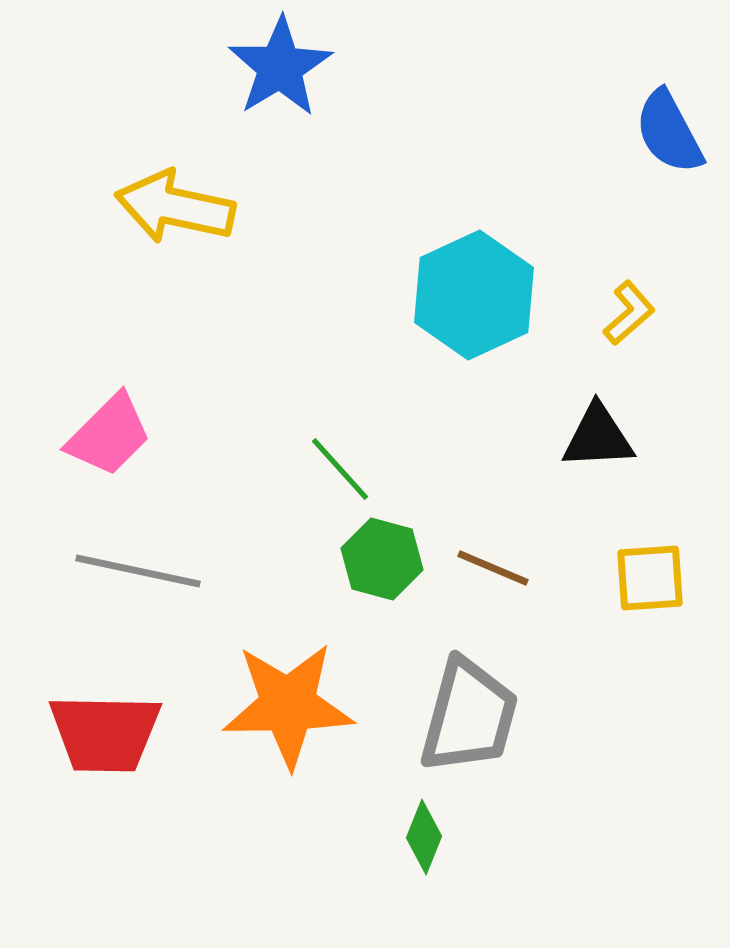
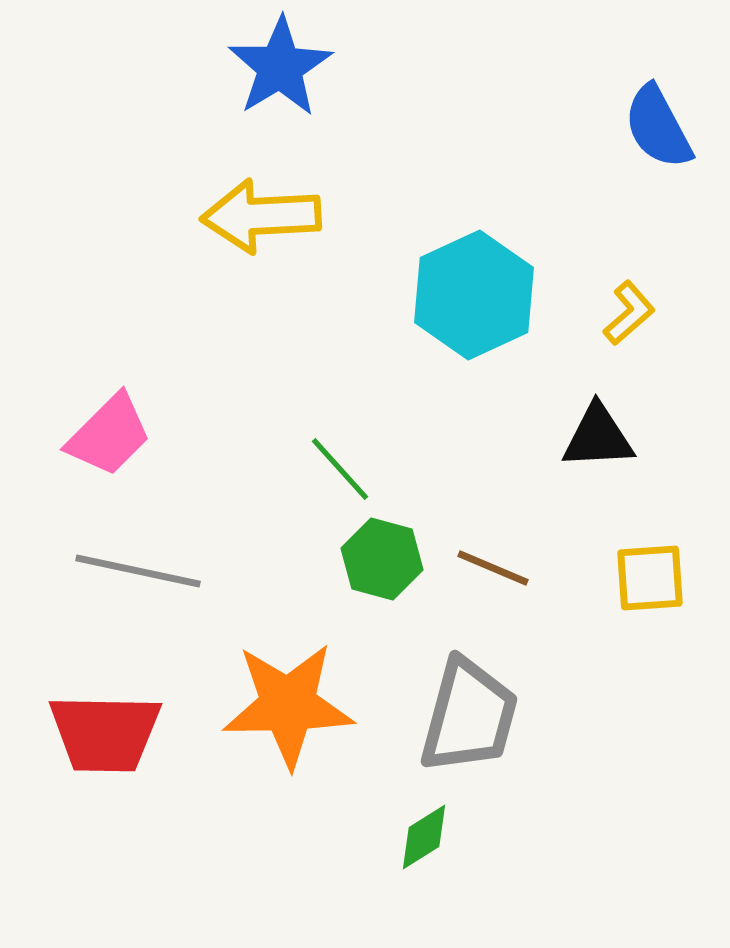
blue semicircle: moved 11 px left, 5 px up
yellow arrow: moved 86 px right, 9 px down; rotated 15 degrees counterclockwise
green diamond: rotated 36 degrees clockwise
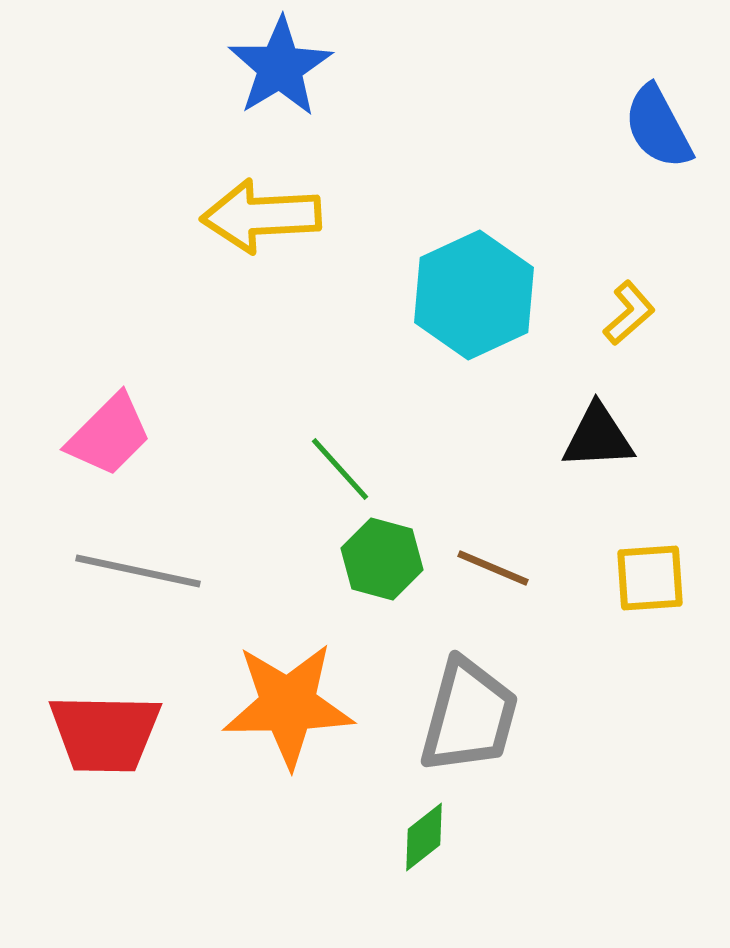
green diamond: rotated 6 degrees counterclockwise
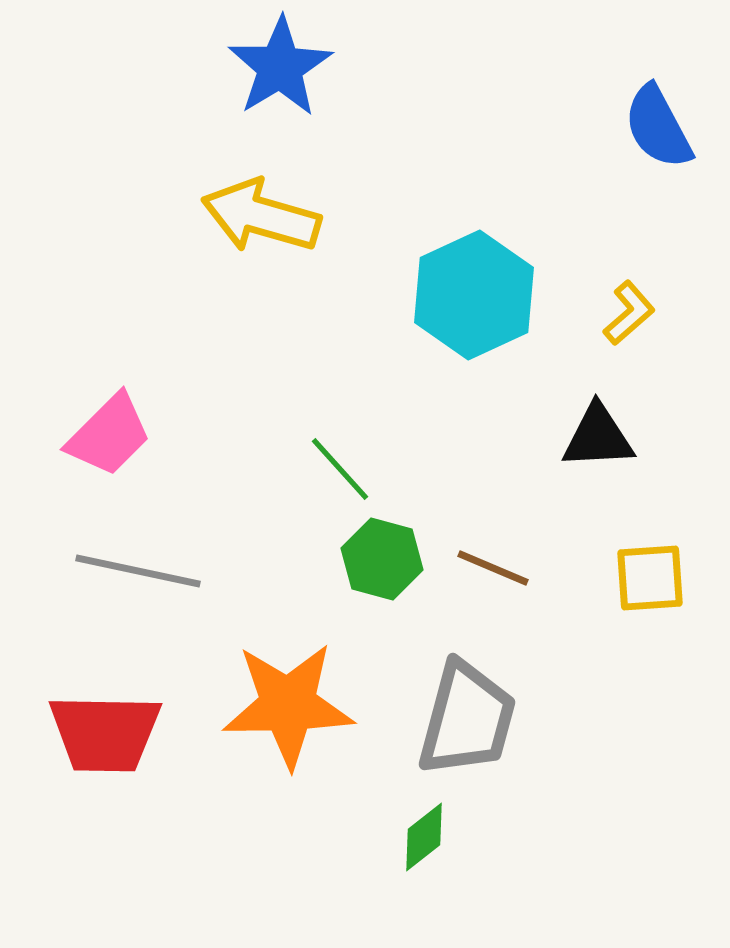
yellow arrow: rotated 19 degrees clockwise
gray trapezoid: moved 2 px left, 3 px down
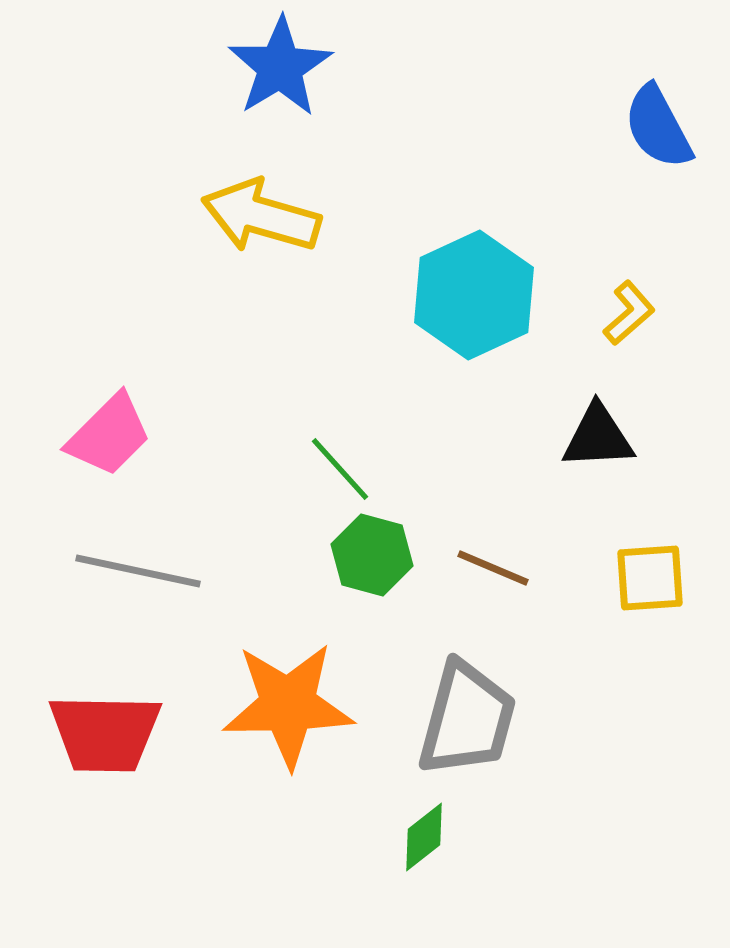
green hexagon: moved 10 px left, 4 px up
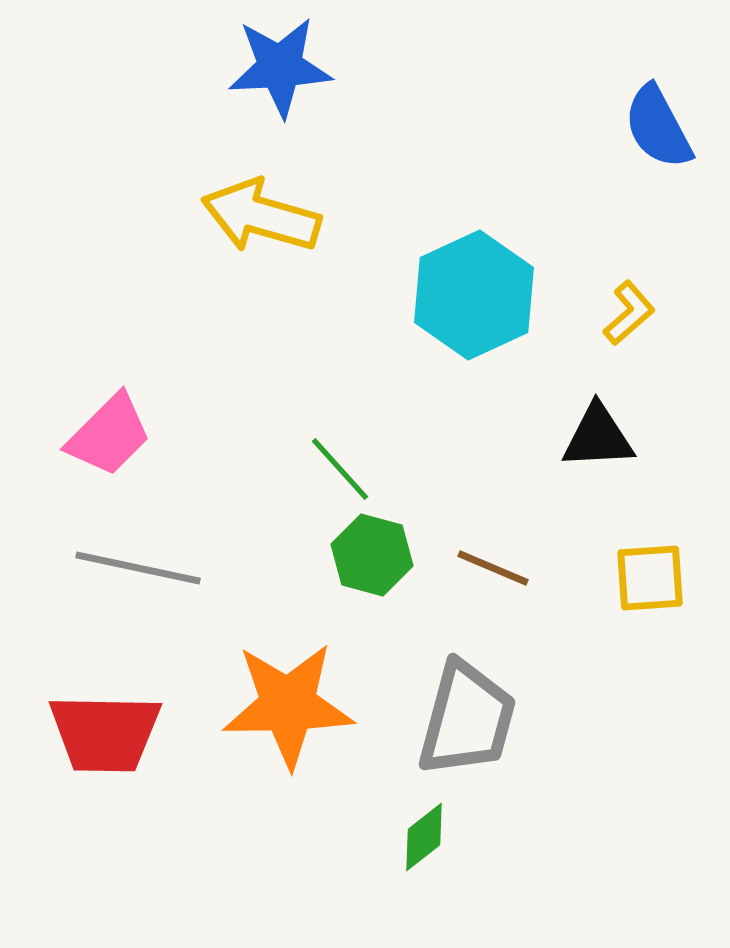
blue star: rotated 28 degrees clockwise
gray line: moved 3 px up
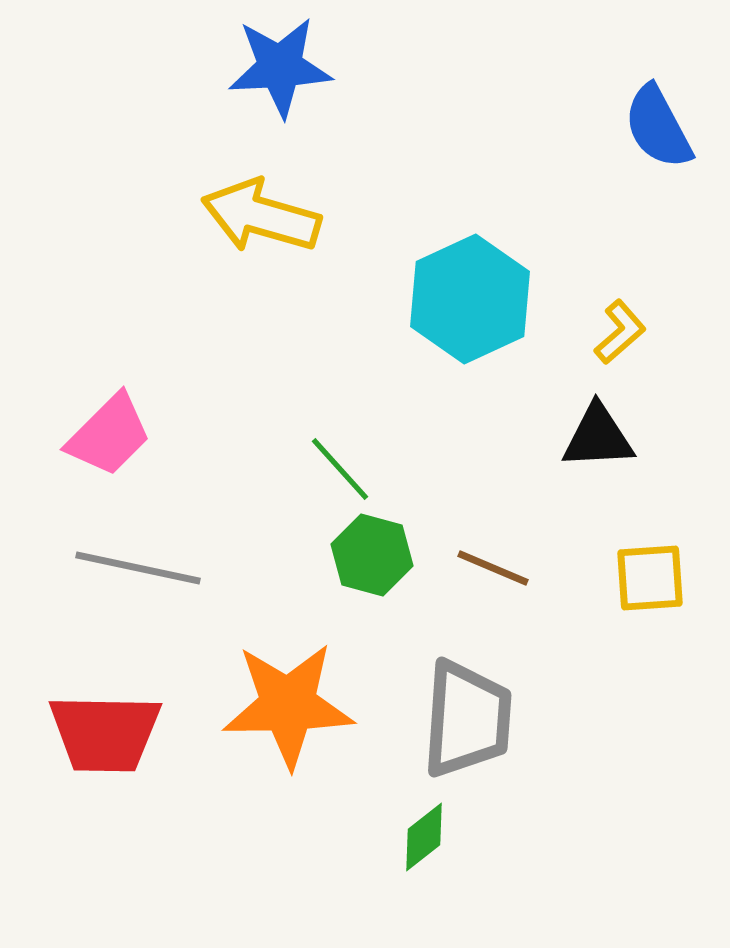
cyan hexagon: moved 4 px left, 4 px down
yellow L-shape: moved 9 px left, 19 px down
gray trapezoid: rotated 11 degrees counterclockwise
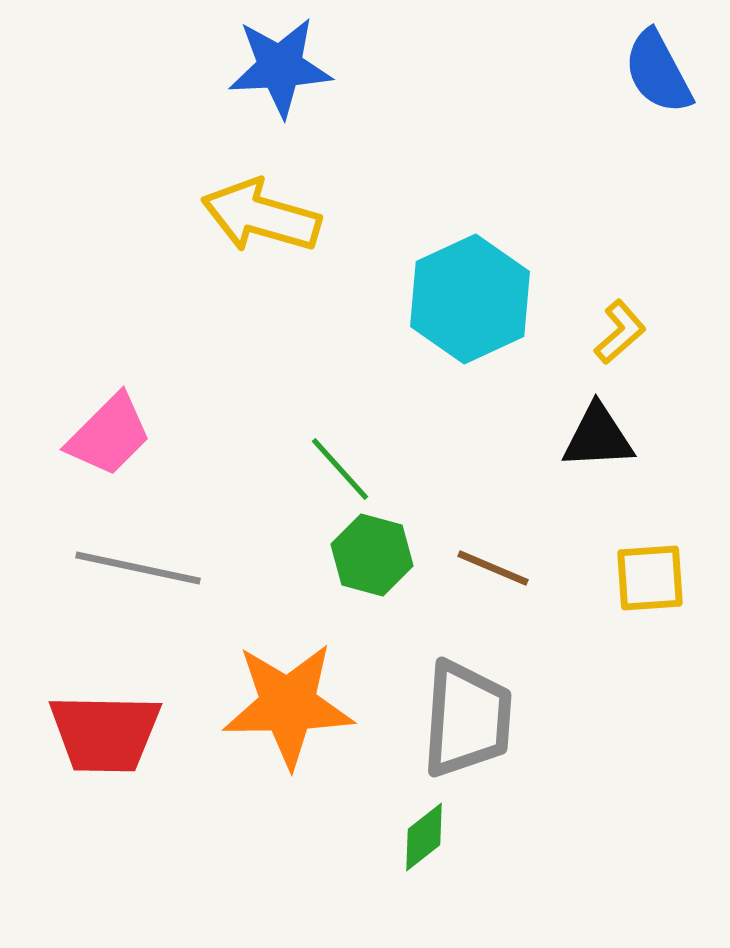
blue semicircle: moved 55 px up
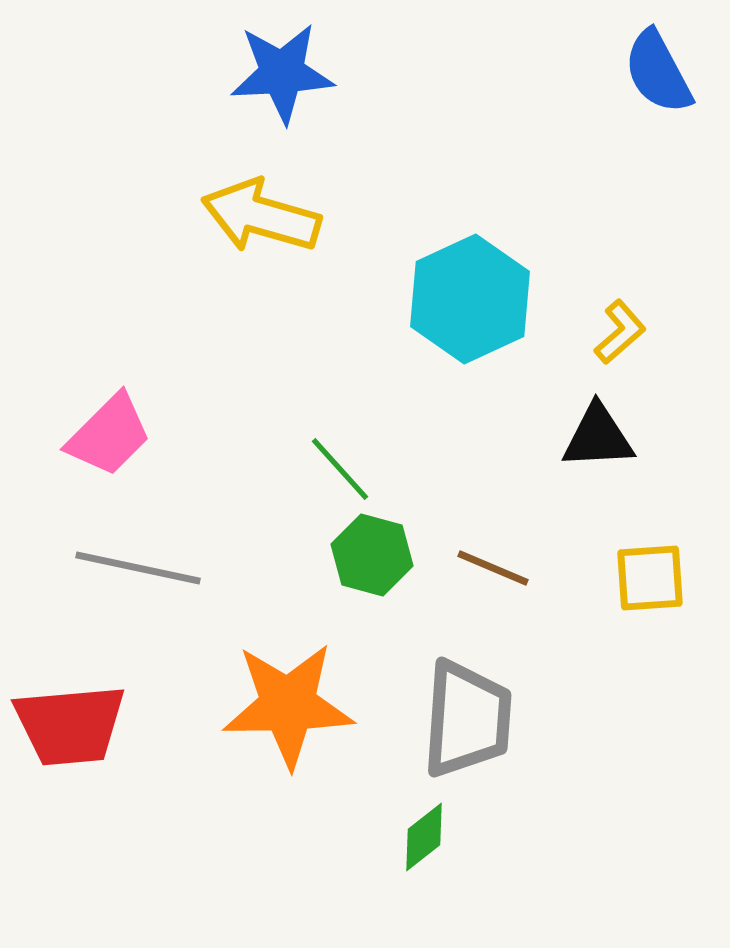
blue star: moved 2 px right, 6 px down
red trapezoid: moved 35 px left, 8 px up; rotated 6 degrees counterclockwise
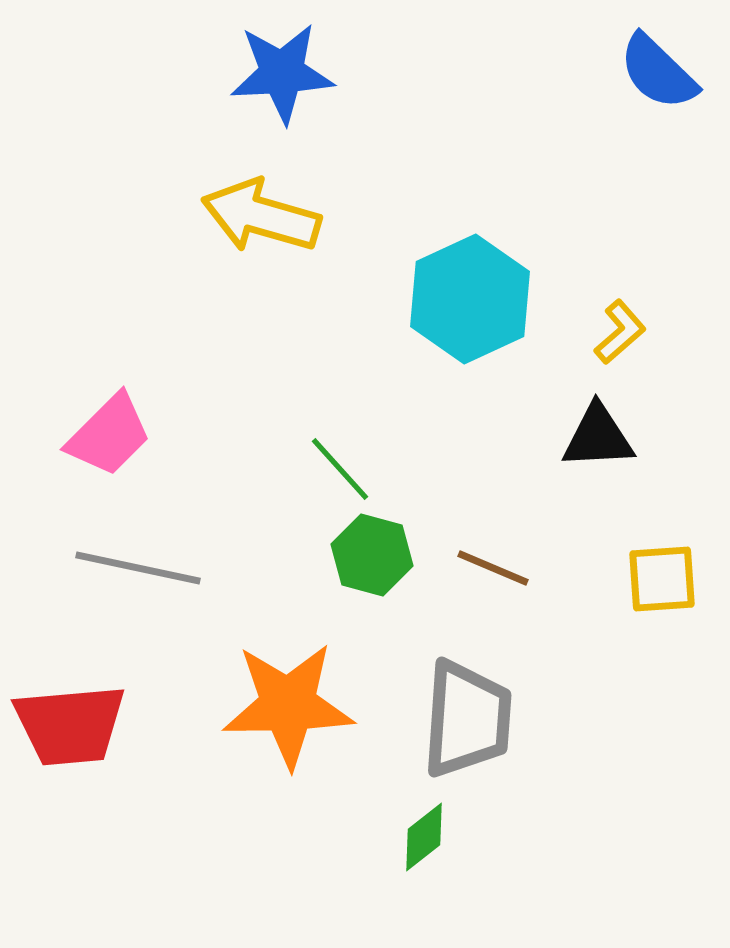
blue semicircle: rotated 18 degrees counterclockwise
yellow square: moved 12 px right, 1 px down
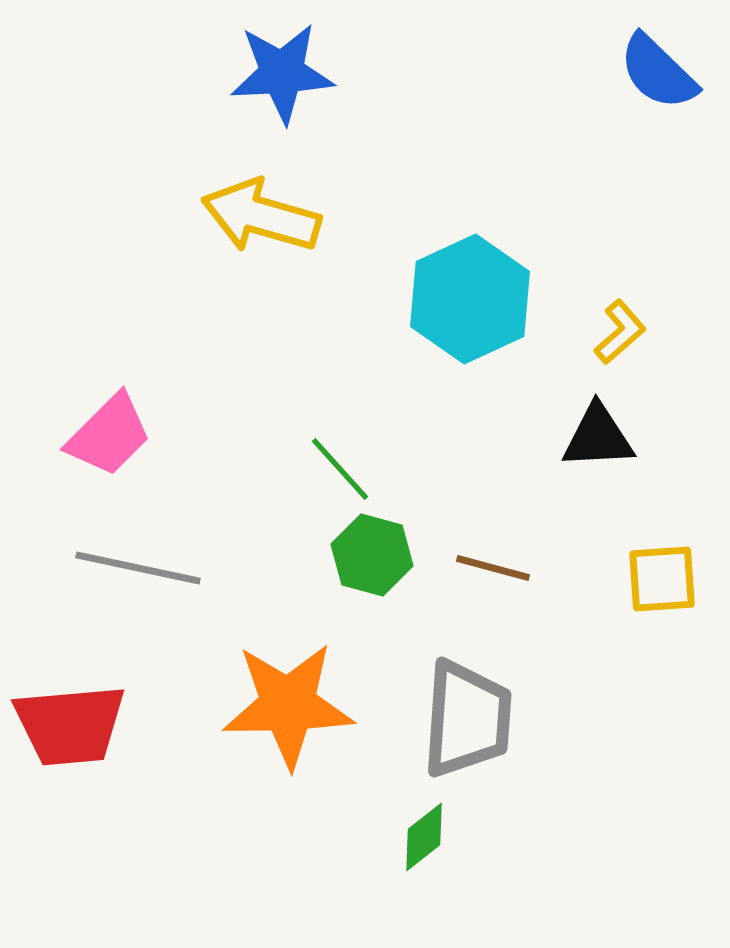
brown line: rotated 8 degrees counterclockwise
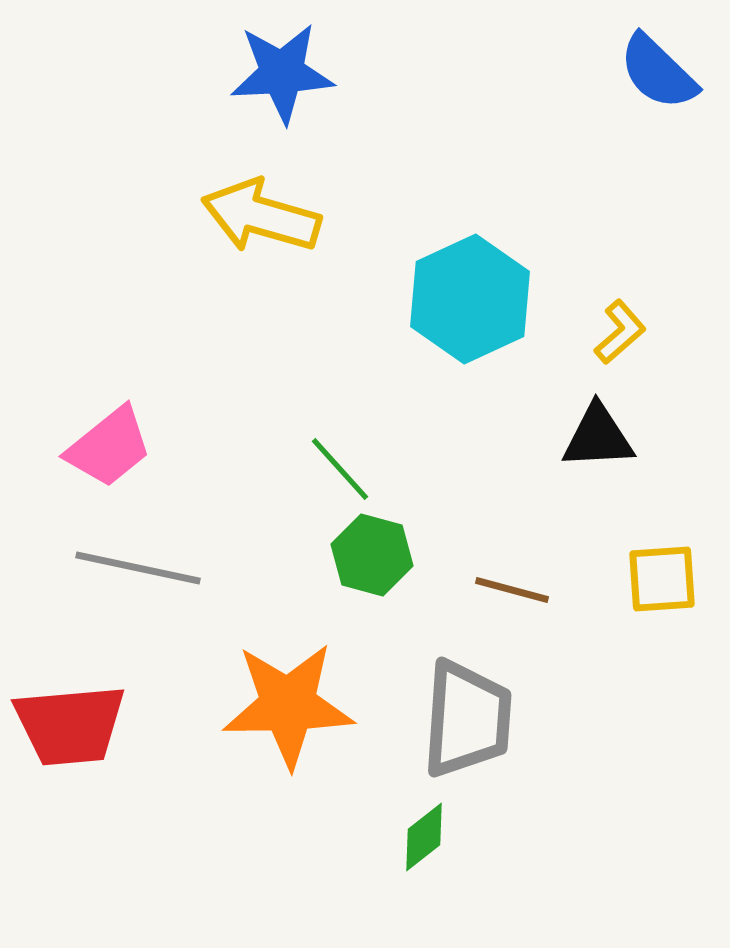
pink trapezoid: moved 12 px down; rotated 6 degrees clockwise
brown line: moved 19 px right, 22 px down
